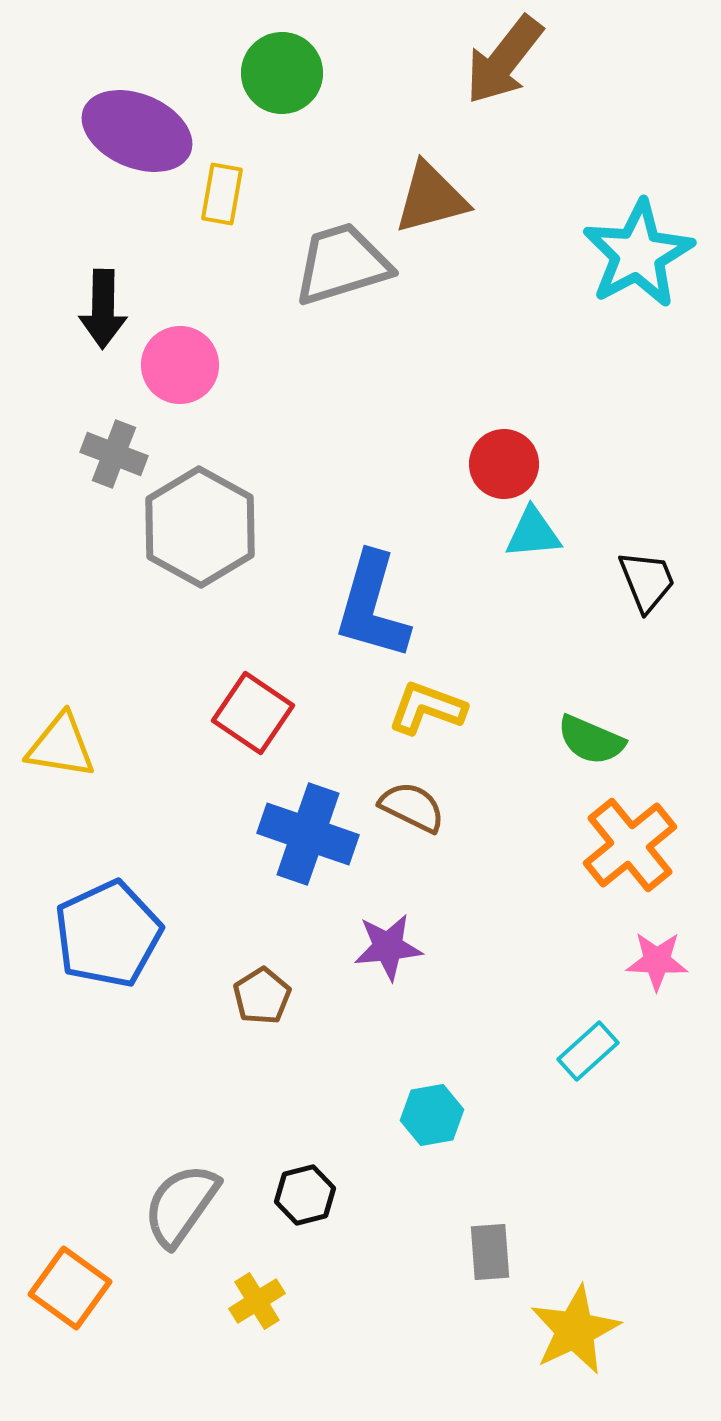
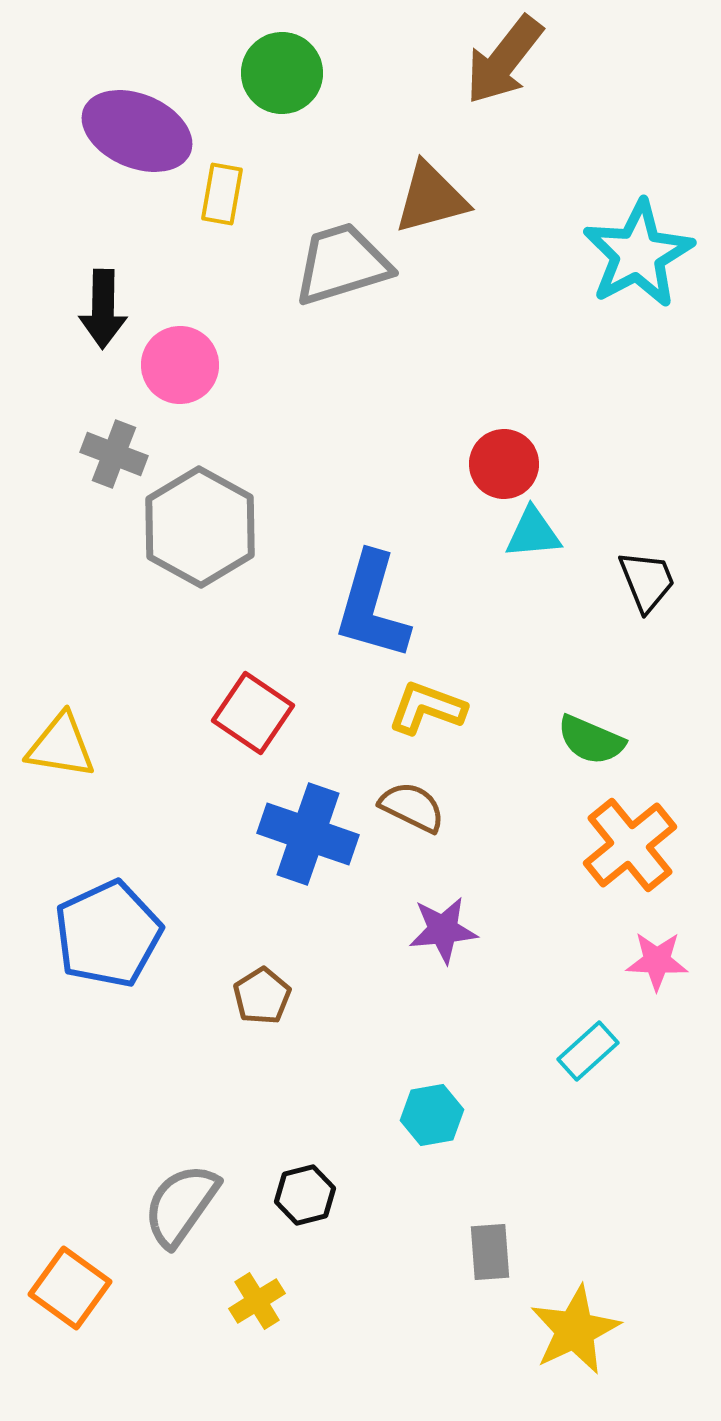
purple star: moved 55 px right, 17 px up
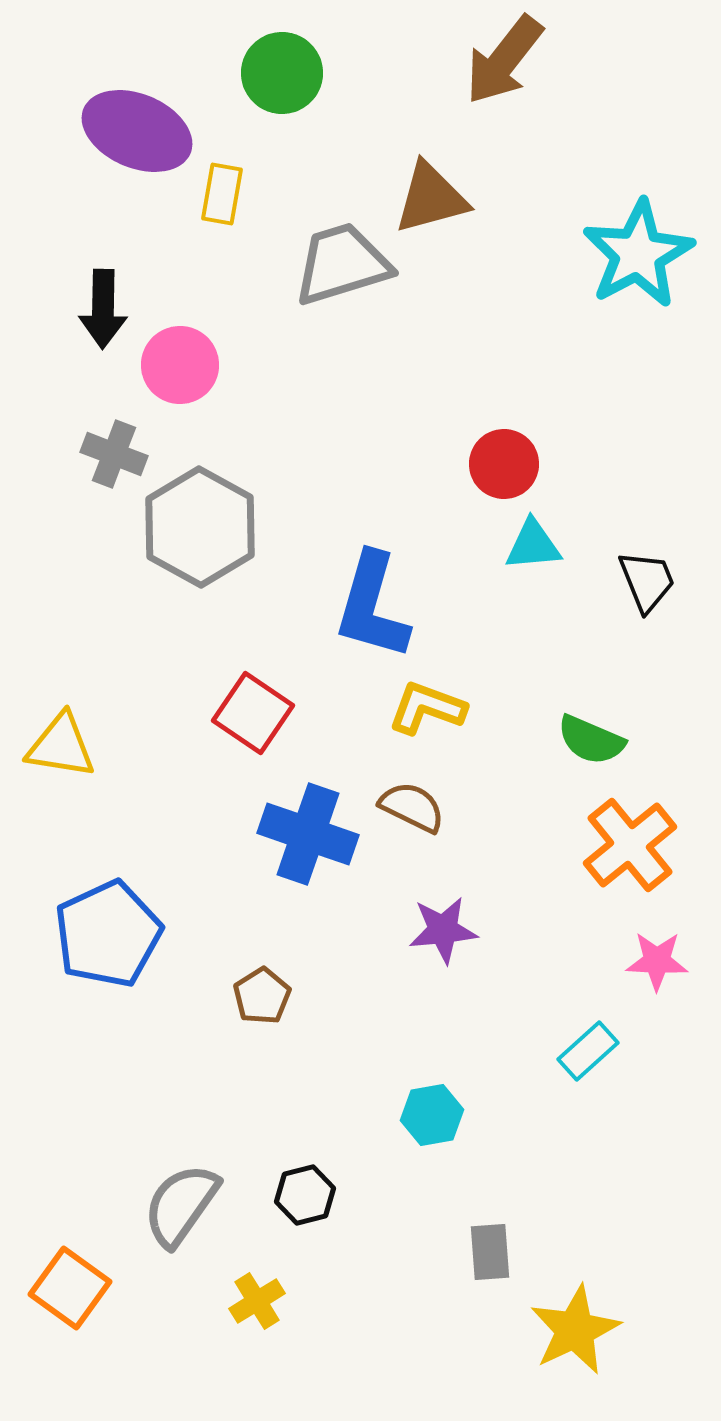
cyan triangle: moved 12 px down
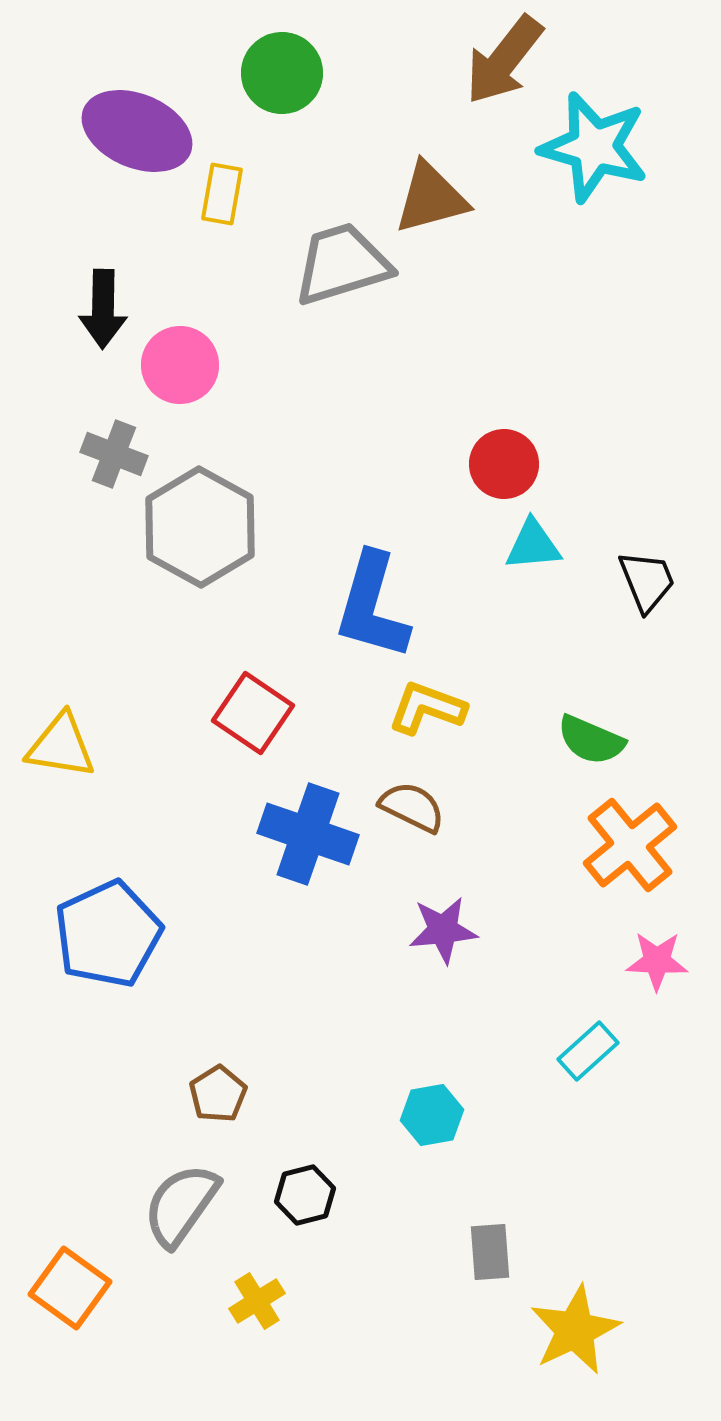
cyan star: moved 44 px left, 107 px up; rotated 28 degrees counterclockwise
brown pentagon: moved 44 px left, 98 px down
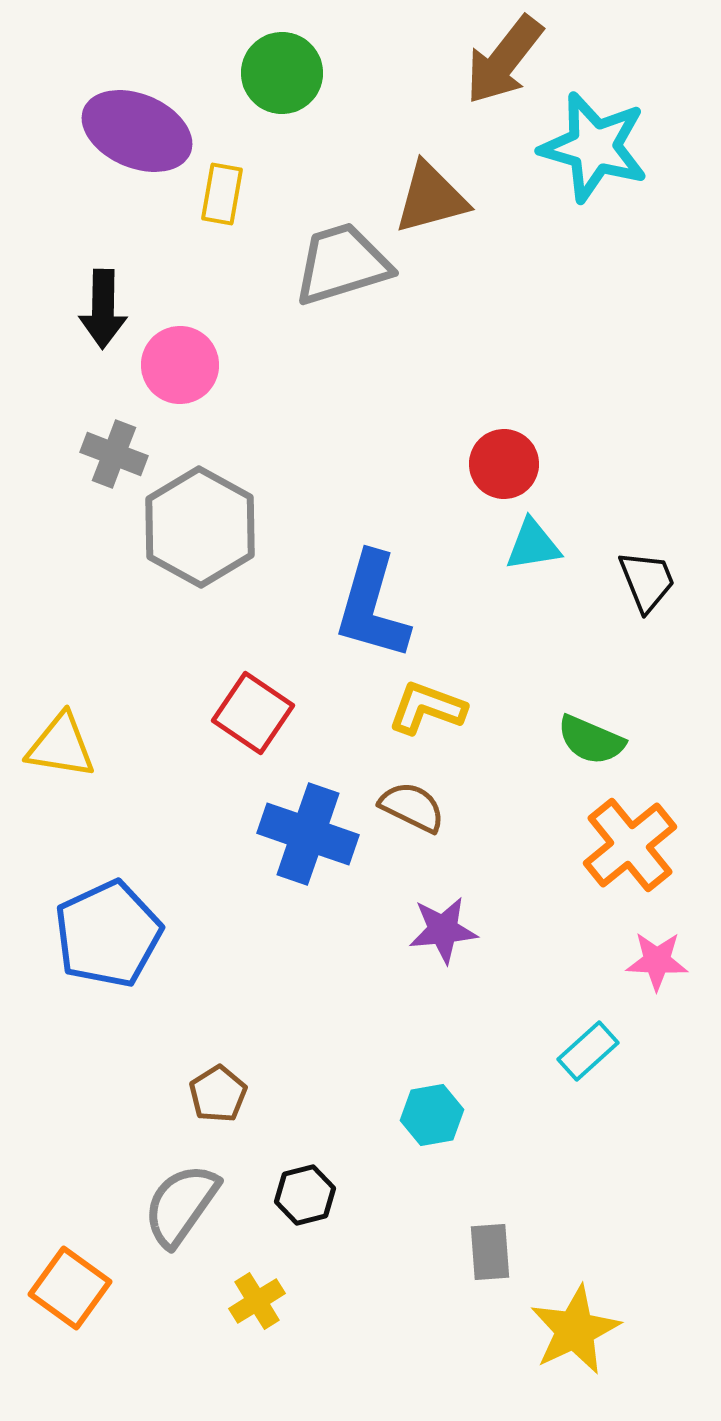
cyan triangle: rotated 4 degrees counterclockwise
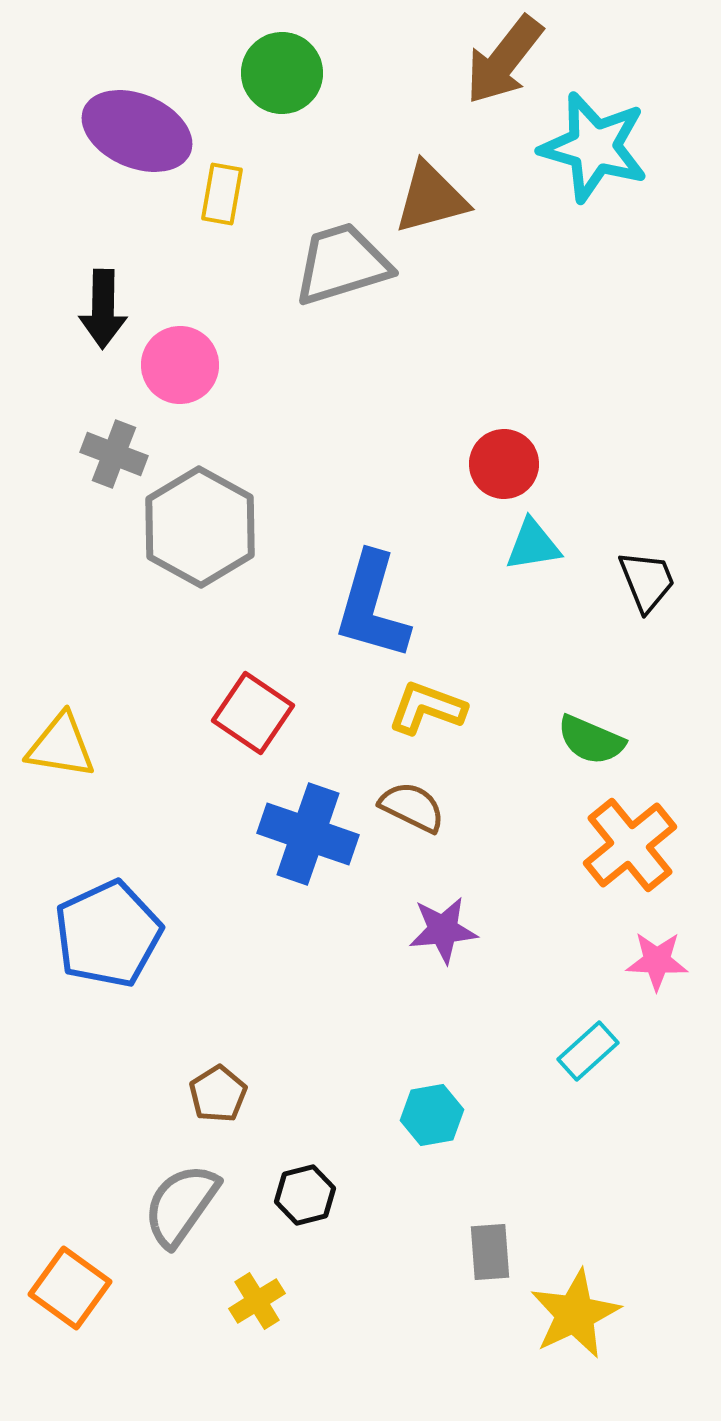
yellow star: moved 16 px up
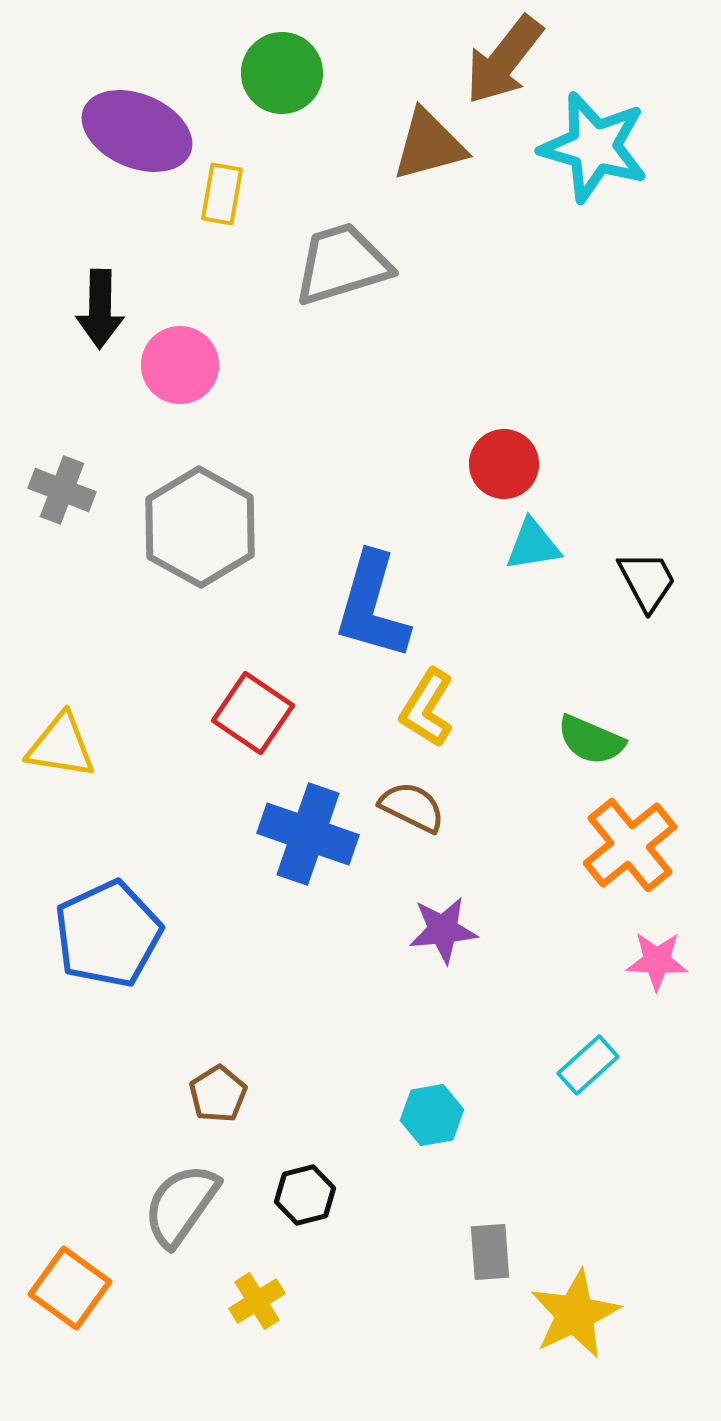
brown triangle: moved 2 px left, 53 px up
black arrow: moved 3 px left
gray cross: moved 52 px left, 36 px down
black trapezoid: rotated 6 degrees counterclockwise
yellow L-shape: rotated 78 degrees counterclockwise
cyan rectangle: moved 14 px down
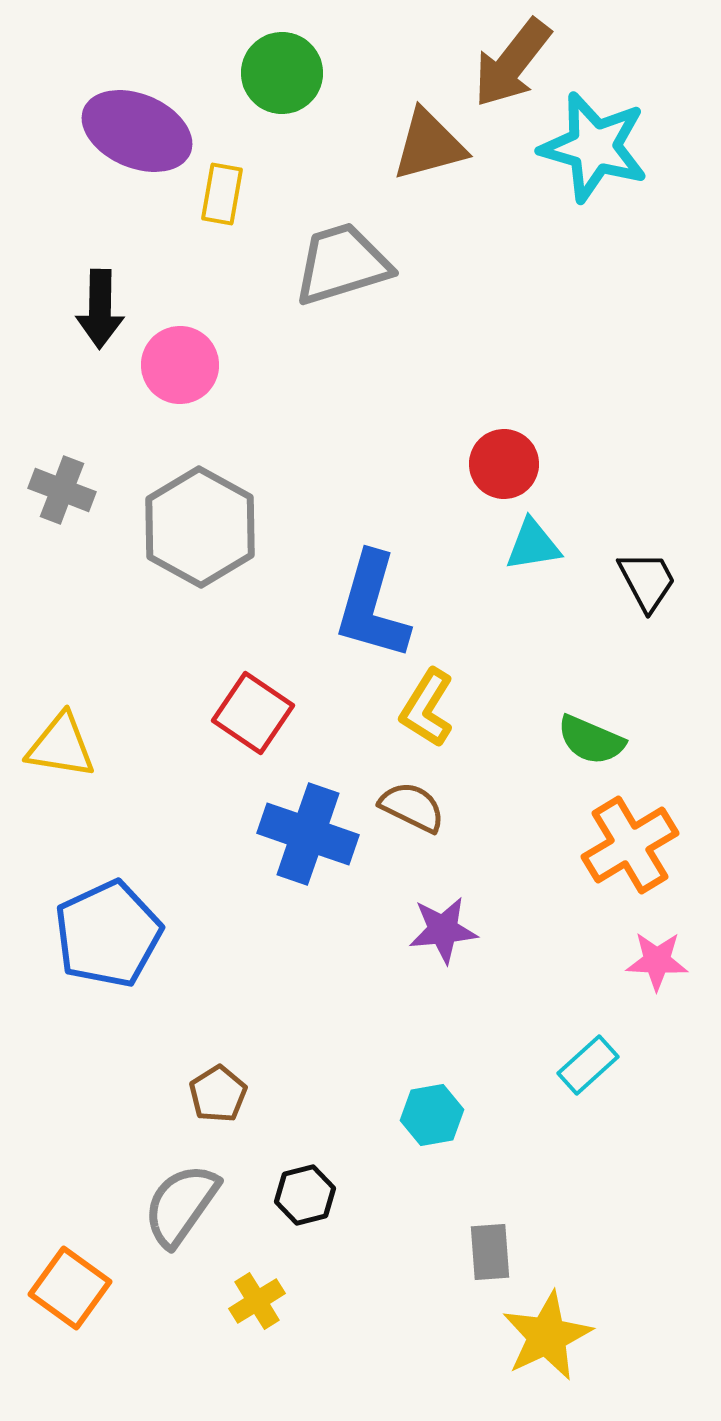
brown arrow: moved 8 px right, 3 px down
orange cross: rotated 8 degrees clockwise
yellow star: moved 28 px left, 22 px down
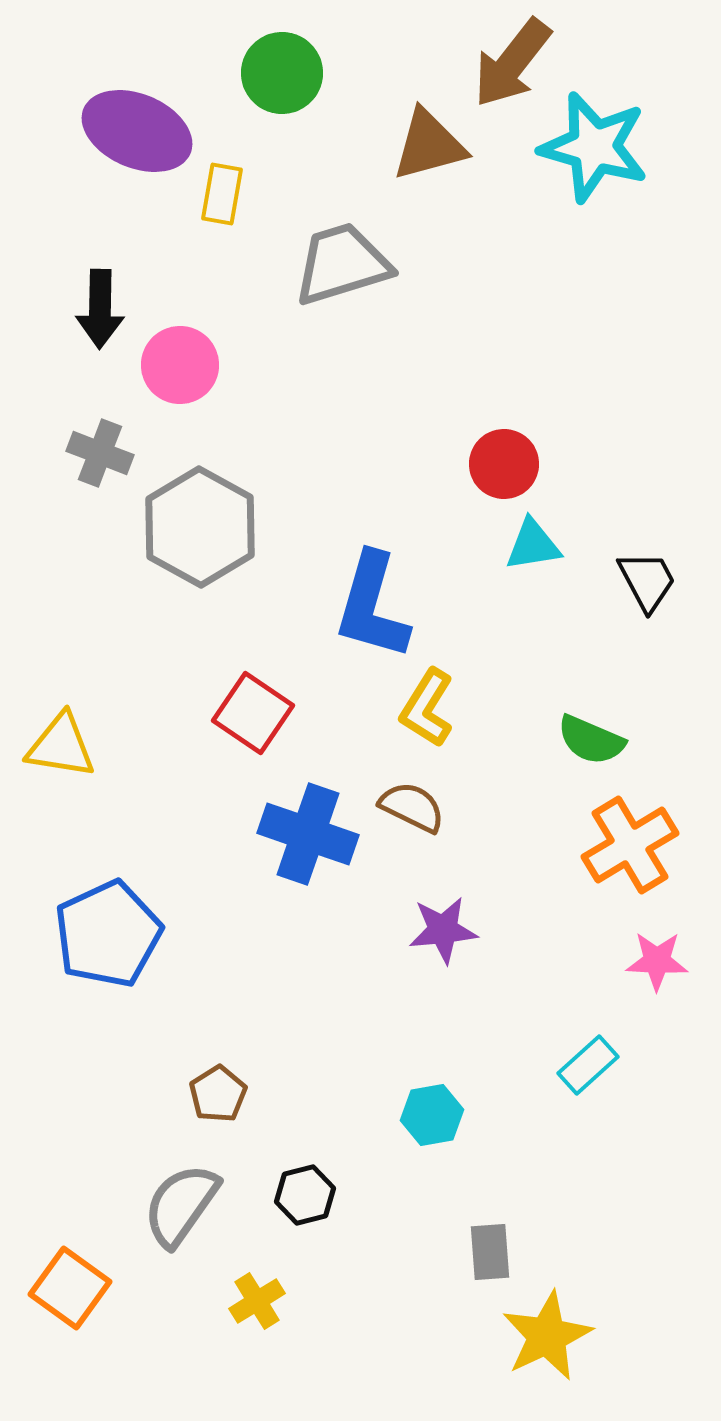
gray cross: moved 38 px right, 37 px up
